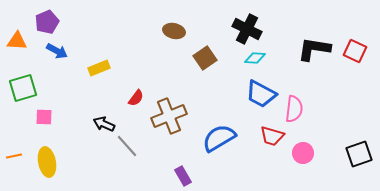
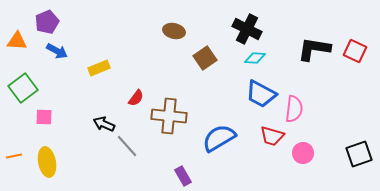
green square: rotated 20 degrees counterclockwise
brown cross: rotated 28 degrees clockwise
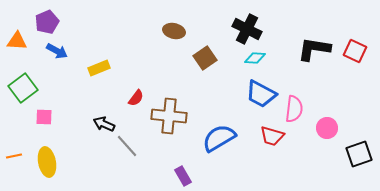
pink circle: moved 24 px right, 25 px up
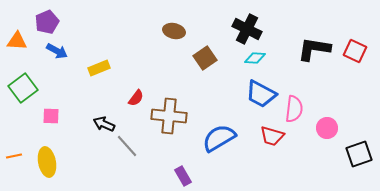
pink square: moved 7 px right, 1 px up
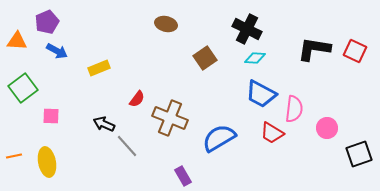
brown ellipse: moved 8 px left, 7 px up
red semicircle: moved 1 px right, 1 px down
brown cross: moved 1 px right, 2 px down; rotated 16 degrees clockwise
red trapezoid: moved 3 px up; rotated 15 degrees clockwise
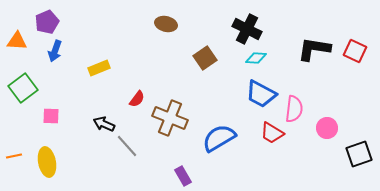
blue arrow: moved 2 px left; rotated 80 degrees clockwise
cyan diamond: moved 1 px right
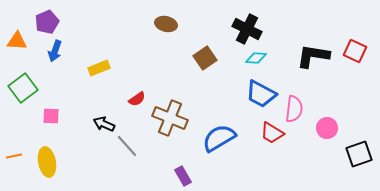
black L-shape: moved 1 px left, 7 px down
red semicircle: rotated 18 degrees clockwise
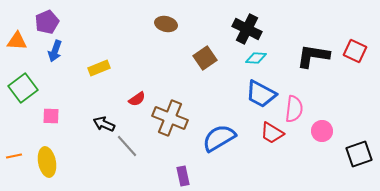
pink circle: moved 5 px left, 3 px down
purple rectangle: rotated 18 degrees clockwise
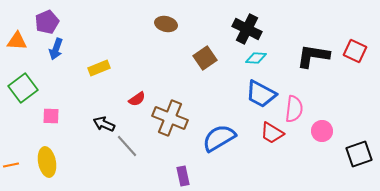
blue arrow: moved 1 px right, 2 px up
orange line: moved 3 px left, 9 px down
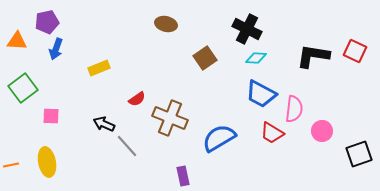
purple pentagon: rotated 10 degrees clockwise
